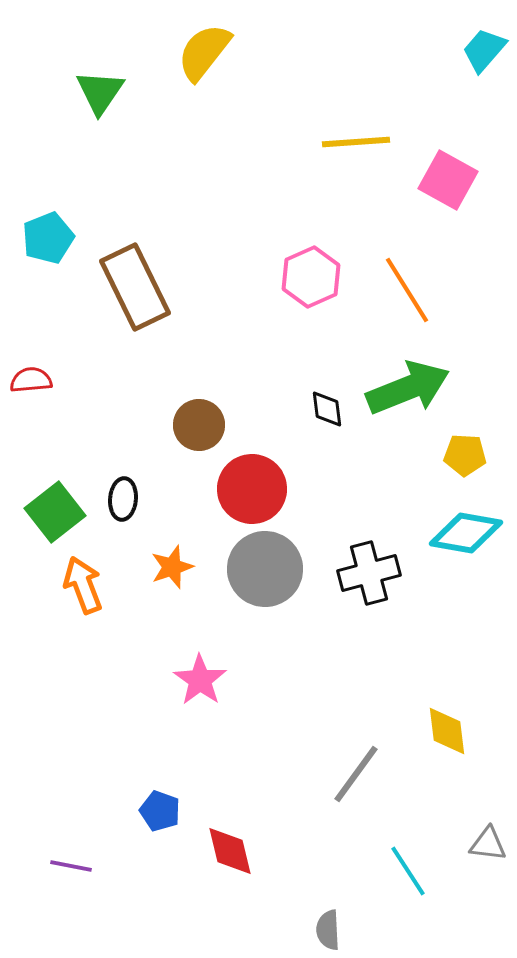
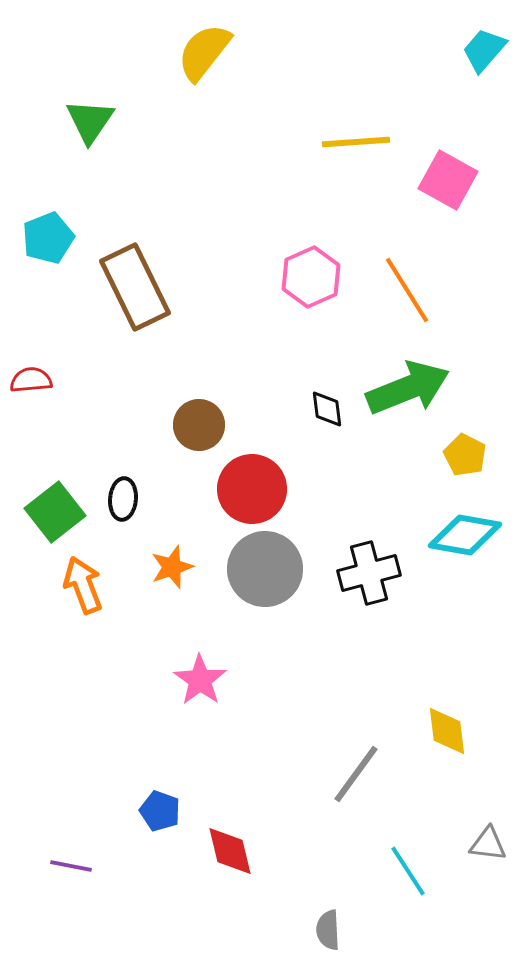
green triangle: moved 10 px left, 29 px down
yellow pentagon: rotated 24 degrees clockwise
cyan diamond: moved 1 px left, 2 px down
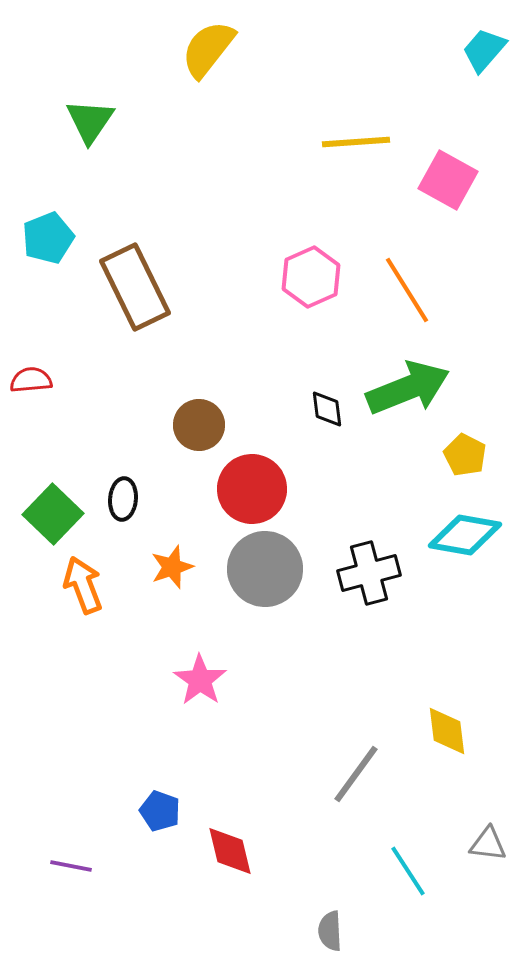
yellow semicircle: moved 4 px right, 3 px up
green square: moved 2 px left, 2 px down; rotated 8 degrees counterclockwise
gray semicircle: moved 2 px right, 1 px down
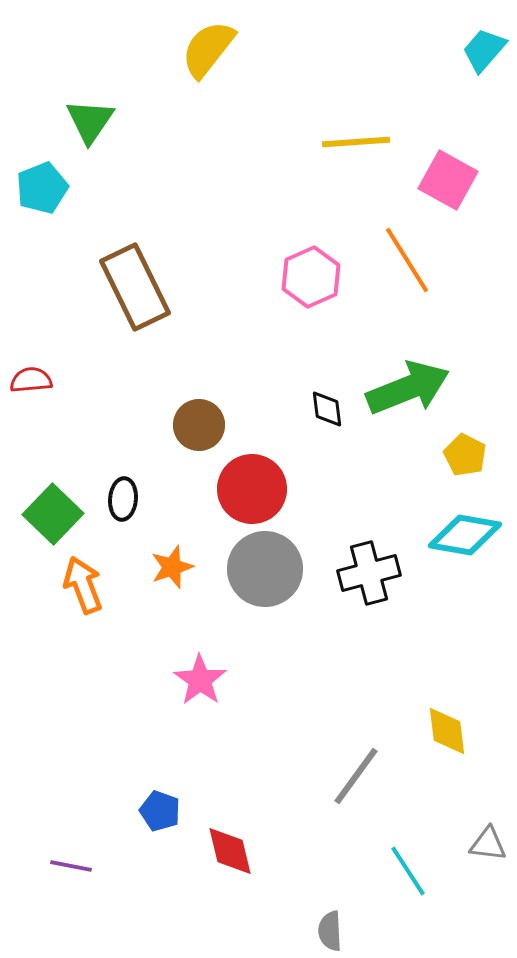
cyan pentagon: moved 6 px left, 50 px up
orange line: moved 30 px up
gray line: moved 2 px down
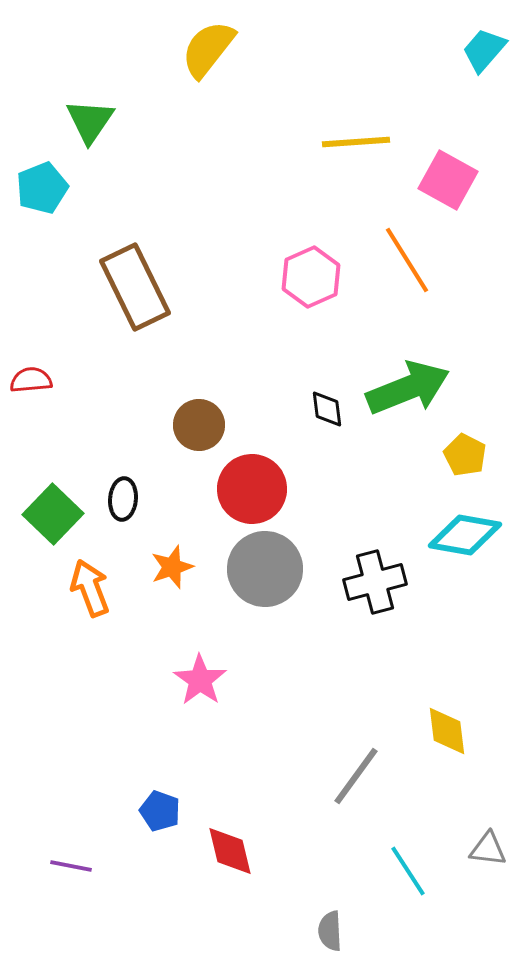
black cross: moved 6 px right, 9 px down
orange arrow: moved 7 px right, 3 px down
gray triangle: moved 5 px down
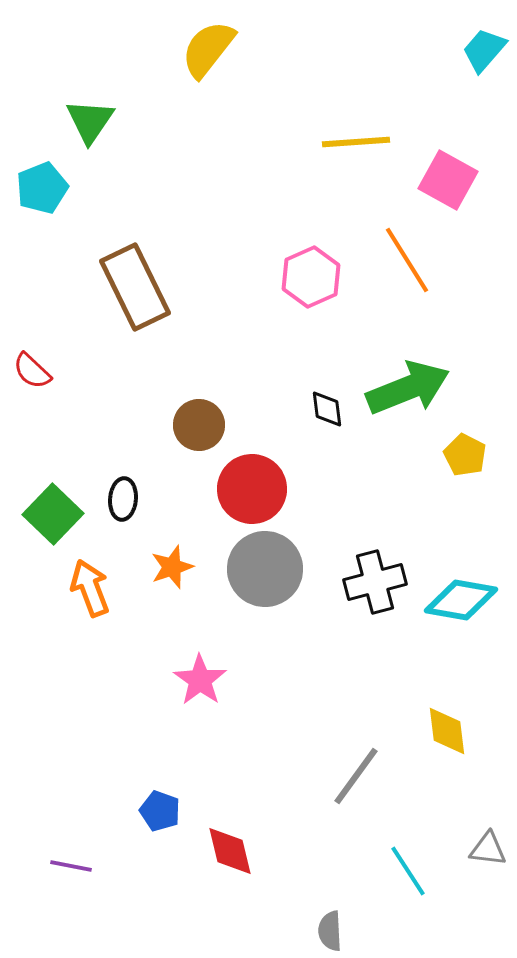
red semicircle: moved 1 px right, 9 px up; rotated 132 degrees counterclockwise
cyan diamond: moved 4 px left, 65 px down
